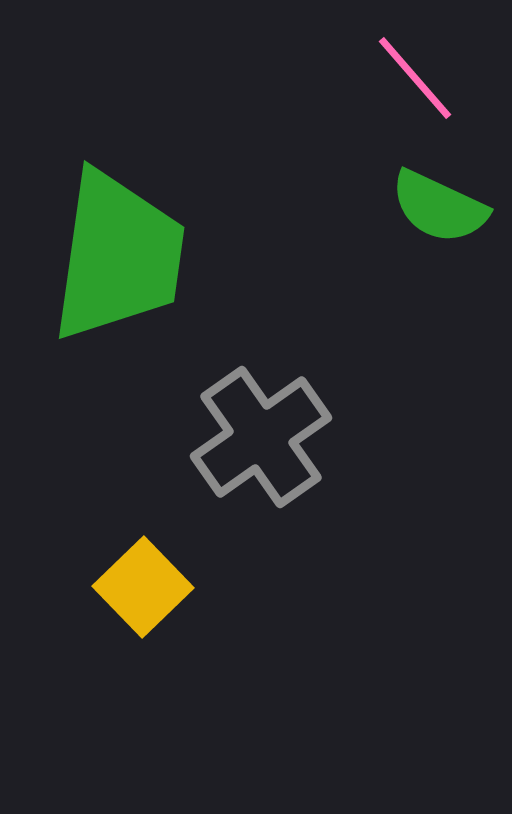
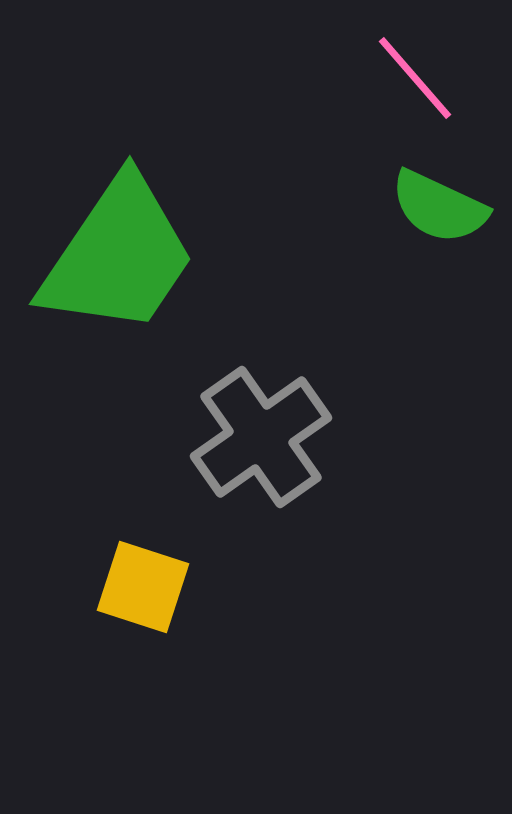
green trapezoid: rotated 26 degrees clockwise
yellow square: rotated 28 degrees counterclockwise
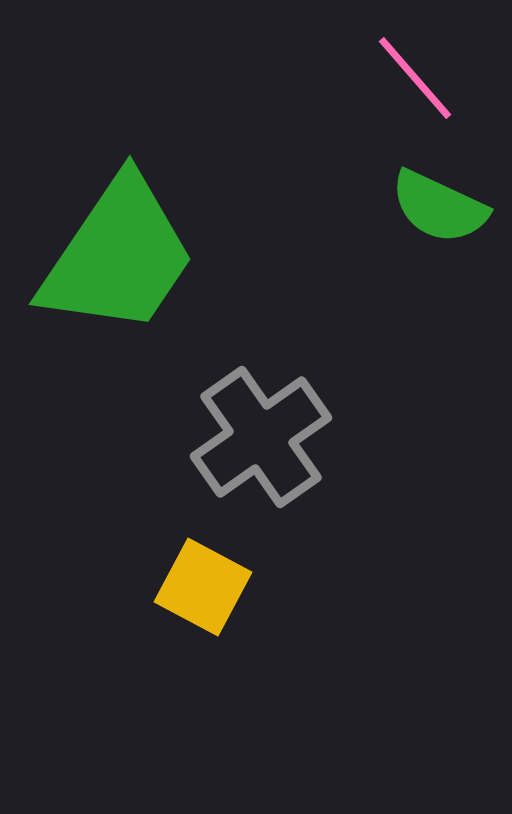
yellow square: moved 60 px right; rotated 10 degrees clockwise
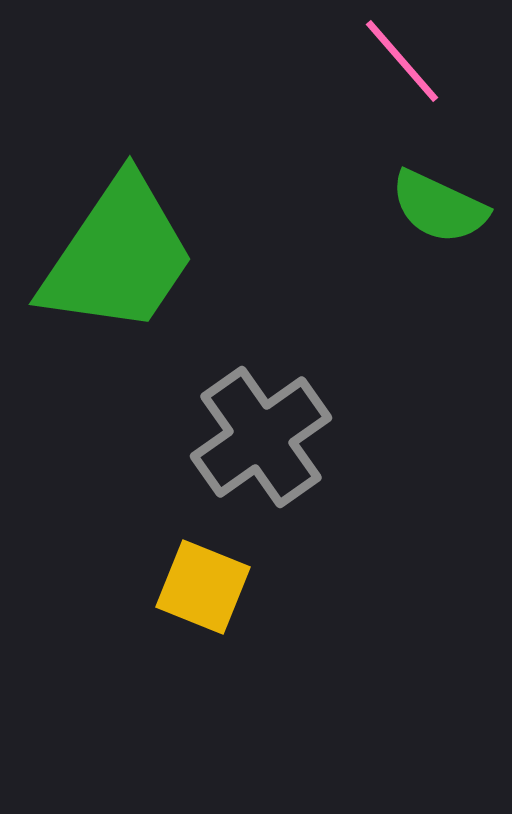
pink line: moved 13 px left, 17 px up
yellow square: rotated 6 degrees counterclockwise
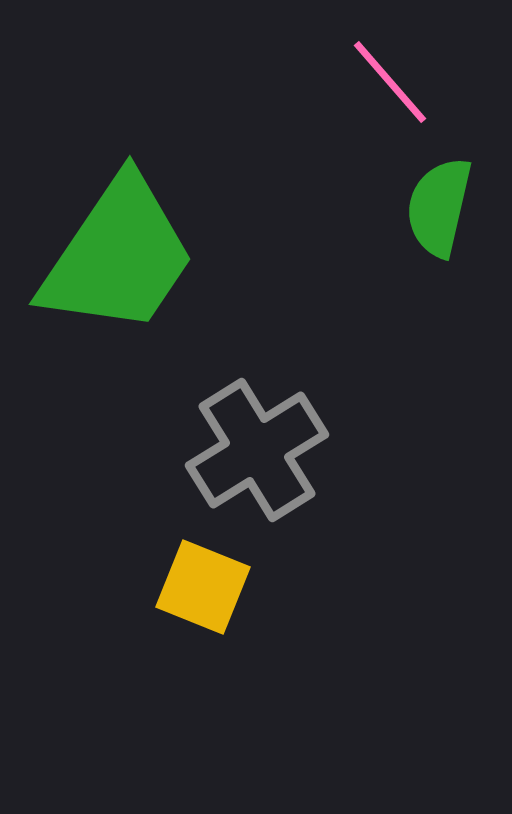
pink line: moved 12 px left, 21 px down
green semicircle: rotated 78 degrees clockwise
gray cross: moved 4 px left, 13 px down; rotated 3 degrees clockwise
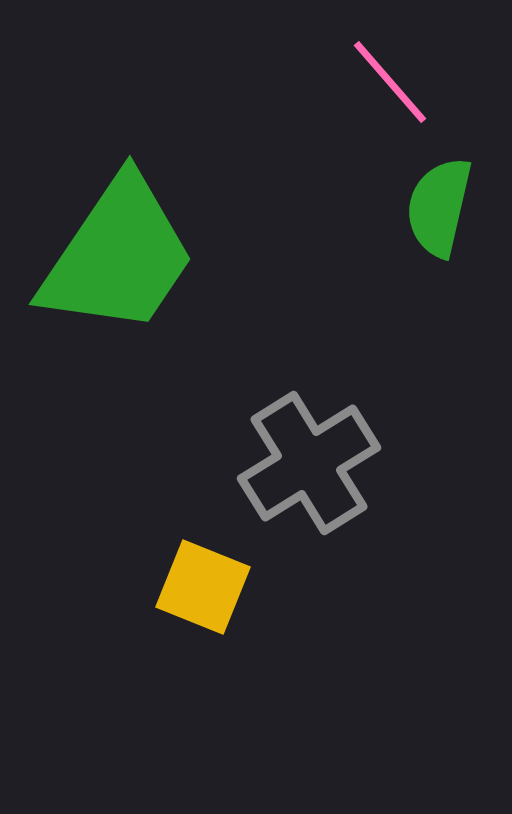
gray cross: moved 52 px right, 13 px down
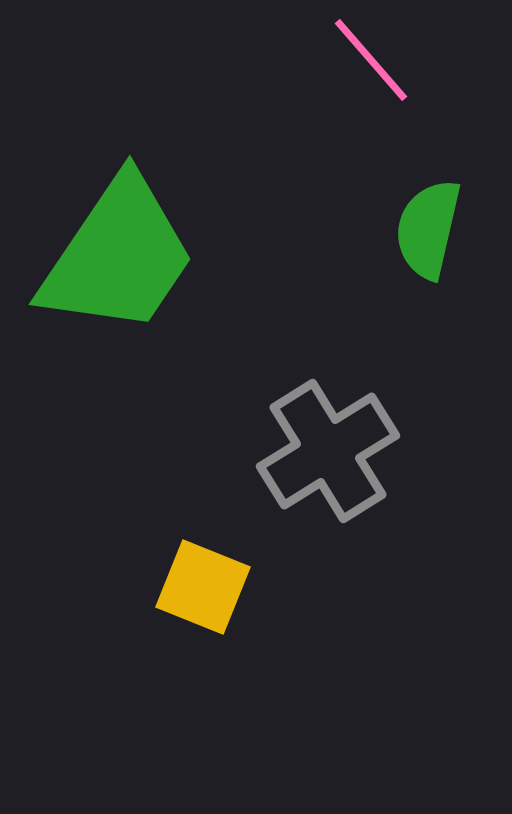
pink line: moved 19 px left, 22 px up
green semicircle: moved 11 px left, 22 px down
gray cross: moved 19 px right, 12 px up
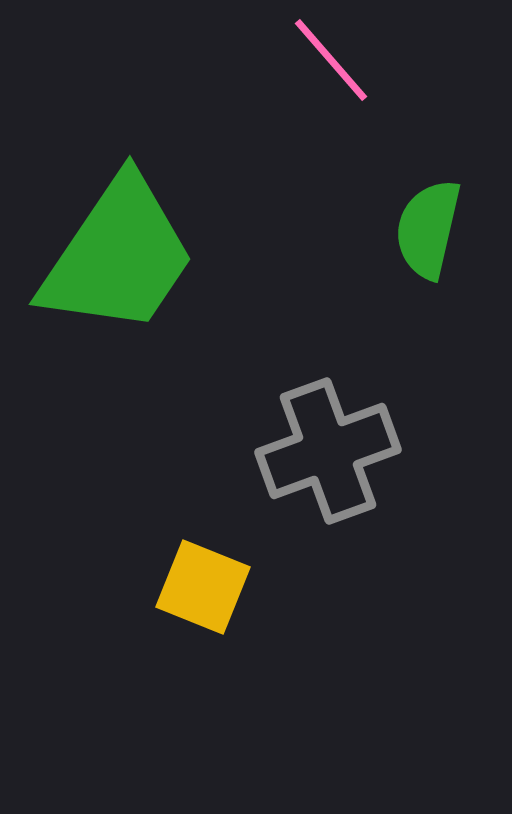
pink line: moved 40 px left
gray cross: rotated 12 degrees clockwise
